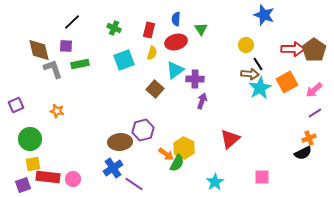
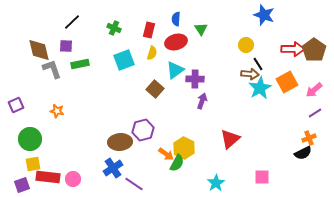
gray L-shape at (53, 69): moved 1 px left
cyan star at (215, 182): moved 1 px right, 1 px down
purple square at (23, 185): moved 1 px left
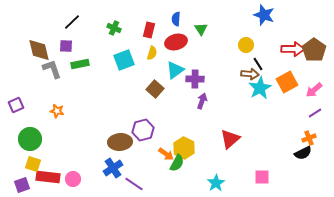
yellow square at (33, 164): rotated 28 degrees clockwise
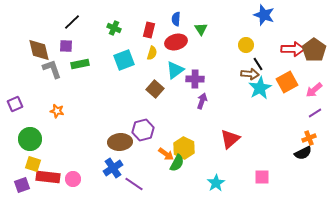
purple square at (16, 105): moved 1 px left, 1 px up
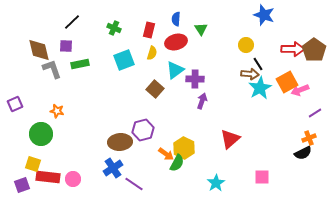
pink arrow at (314, 90): moved 14 px left; rotated 18 degrees clockwise
green circle at (30, 139): moved 11 px right, 5 px up
